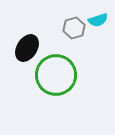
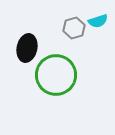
cyan semicircle: moved 1 px down
black ellipse: rotated 20 degrees counterclockwise
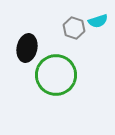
gray hexagon: rotated 25 degrees counterclockwise
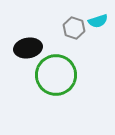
black ellipse: moved 1 px right; rotated 68 degrees clockwise
